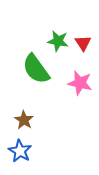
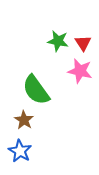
green semicircle: moved 21 px down
pink star: moved 12 px up
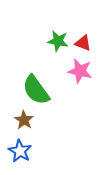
red triangle: rotated 36 degrees counterclockwise
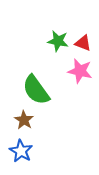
blue star: moved 1 px right
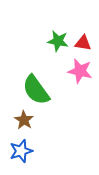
red triangle: rotated 12 degrees counterclockwise
blue star: rotated 25 degrees clockwise
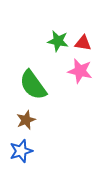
green semicircle: moved 3 px left, 5 px up
brown star: moved 2 px right; rotated 18 degrees clockwise
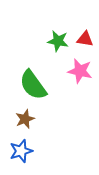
red triangle: moved 2 px right, 4 px up
brown star: moved 1 px left, 1 px up
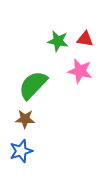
green semicircle: rotated 80 degrees clockwise
brown star: rotated 24 degrees clockwise
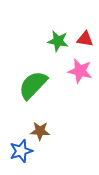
brown star: moved 15 px right, 12 px down
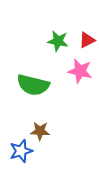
red triangle: moved 2 px right, 1 px down; rotated 36 degrees counterclockwise
green semicircle: rotated 120 degrees counterclockwise
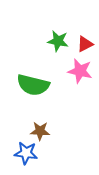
red triangle: moved 2 px left, 4 px down
blue star: moved 5 px right, 2 px down; rotated 25 degrees clockwise
